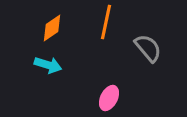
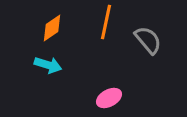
gray semicircle: moved 8 px up
pink ellipse: rotated 35 degrees clockwise
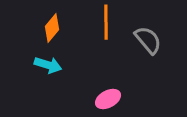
orange line: rotated 12 degrees counterclockwise
orange diamond: rotated 16 degrees counterclockwise
pink ellipse: moved 1 px left, 1 px down
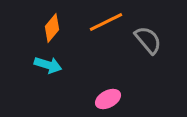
orange line: rotated 64 degrees clockwise
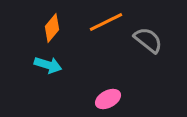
gray semicircle: rotated 12 degrees counterclockwise
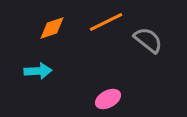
orange diamond: rotated 32 degrees clockwise
cyan arrow: moved 10 px left, 6 px down; rotated 20 degrees counterclockwise
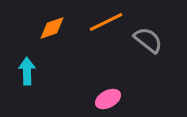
cyan arrow: moved 11 px left; rotated 88 degrees counterclockwise
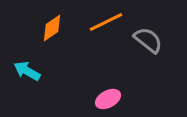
orange diamond: rotated 16 degrees counterclockwise
cyan arrow: rotated 60 degrees counterclockwise
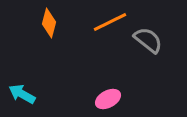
orange line: moved 4 px right
orange diamond: moved 3 px left, 5 px up; rotated 40 degrees counterclockwise
cyan arrow: moved 5 px left, 23 px down
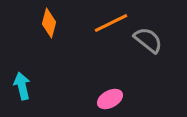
orange line: moved 1 px right, 1 px down
cyan arrow: moved 8 px up; rotated 48 degrees clockwise
pink ellipse: moved 2 px right
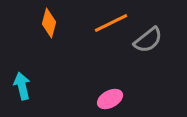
gray semicircle: rotated 104 degrees clockwise
